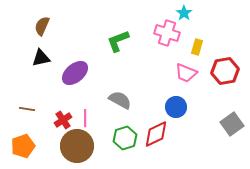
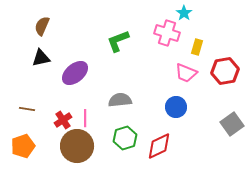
gray semicircle: rotated 35 degrees counterclockwise
red diamond: moved 3 px right, 12 px down
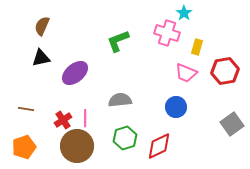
brown line: moved 1 px left
orange pentagon: moved 1 px right, 1 px down
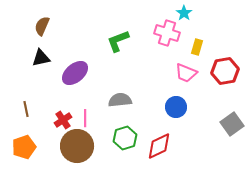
brown line: rotated 70 degrees clockwise
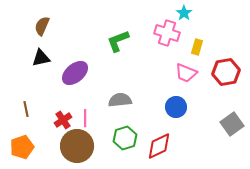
red hexagon: moved 1 px right, 1 px down
orange pentagon: moved 2 px left
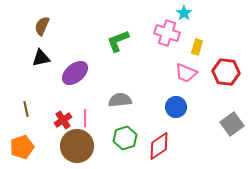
red hexagon: rotated 16 degrees clockwise
red diamond: rotated 8 degrees counterclockwise
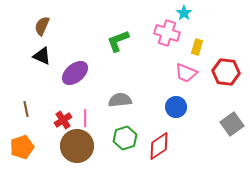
black triangle: moved 1 px right, 2 px up; rotated 36 degrees clockwise
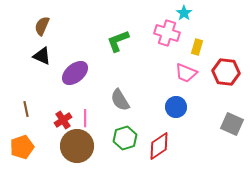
gray semicircle: rotated 115 degrees counterclockwise
gray square: rotated 30 degrees counterclockwise
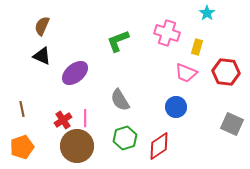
cyan star: moved 23 px right
brown line: moved 4 px left
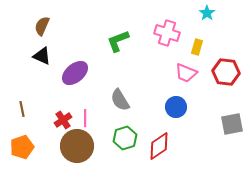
gray square: rotated 35 degrees counterclockwise
